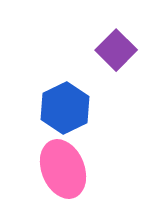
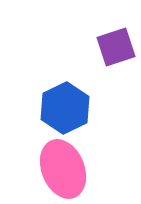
purple square: moved 3 px up; rotated 27 degrees clockwise
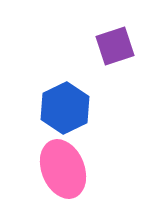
purple square: moved 1 px left, 1 px up
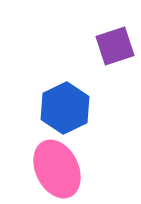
pink ellipse: moved 6 px left; rotated 4 degrees counterclockwise
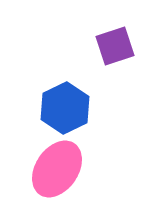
pink ellipse: rotated 60 degrees clockwise
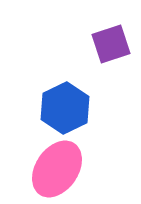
purple square: moved 4 px left, 2 px up
